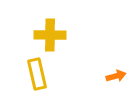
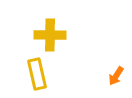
orange arrow: rotated 138 degrees clockwise
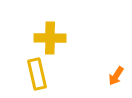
yellow cross: moved 3 px down
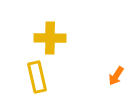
yellow rectangle: moved 3 px down
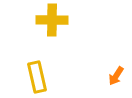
yellow cross: moved 2 px right, 18 px up
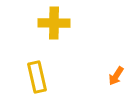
yellow cross: moved 2 px right, 3 px down
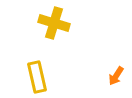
yellow cross: rotated 16 degrees clockwise
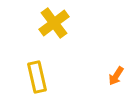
yellow cross: rotated 36 degrees clockwise
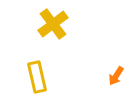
yellow cross: moved 1 px left, 1 px down
